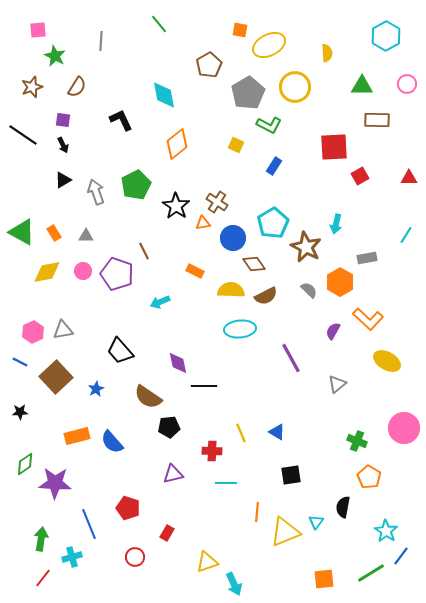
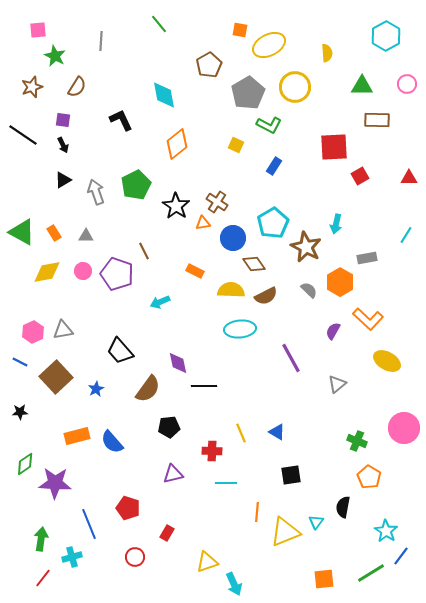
brown semicircle at (148, 397): moved 8 px up; rotated 88 degrees counterclockwise
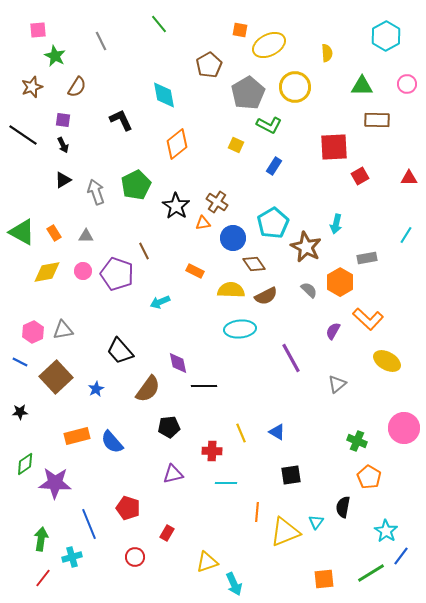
gray line at (101, 41): rotated 30 degrees counterclockwise
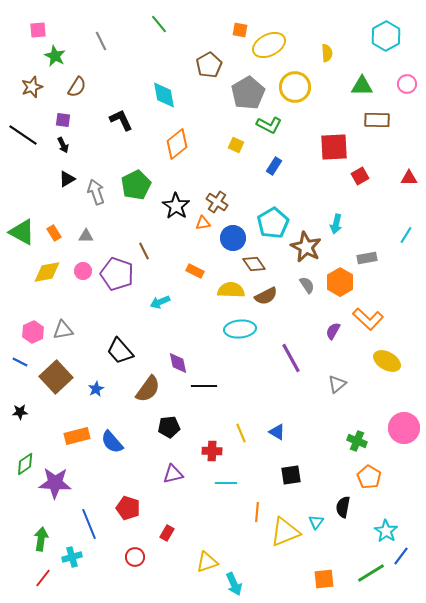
black triangle at (63, 180): moved 4 px right, 1 px up
gray semicircle at (309, 290): moved 2 px left, 5 px up; rotated 12 degrees clockwise
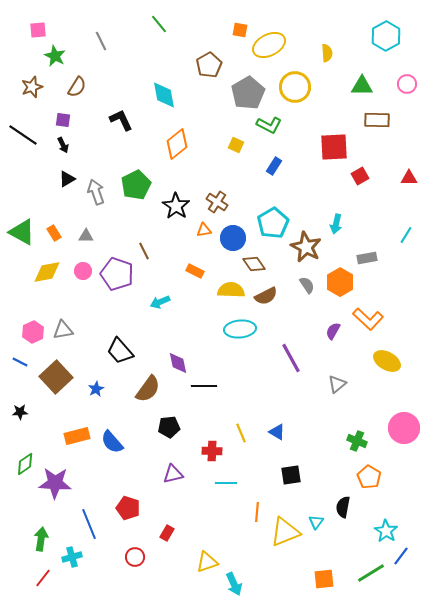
orange triangle at (203, 223): moved 1 px right, 7 px down
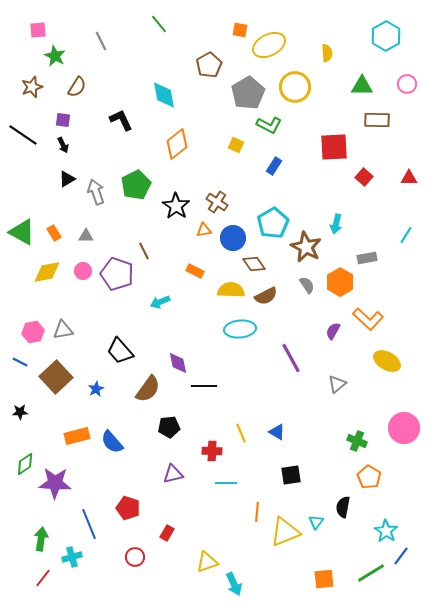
red square at (360, 176): moved 4 px right, 1 px down; rotated 18 degrees counterclockwise
pink hexagon at (33, 332): rotated 15 degrees clockwise
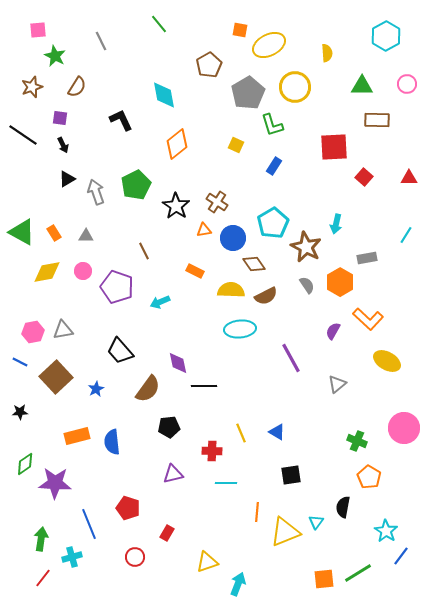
purple square at (63, 120): moved 3 px left, 2 px up
green L-shape at (269, 125): moved 3 px right; rotated 45 degrees clockwise
purple pentagon at (117, 274): moved 13 px down
blue semicircle at (112, 442): rotated 35 degrees clockwise
green line at (371, 573): moved 13 px left
cyan arrow at (234, 584): moved 4 px right; rotated 135 degrees counterclockwise
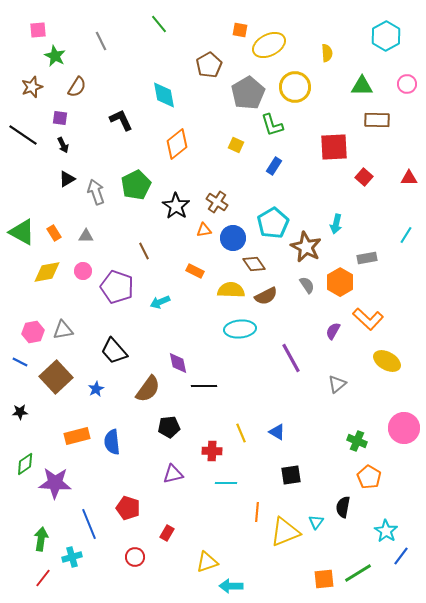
black trapezoid at (120, 351): moved 6 px left
cyan arrow at (238, 584): moved 7 px left, 2 px down; rotated 110 degrees counterclockwise
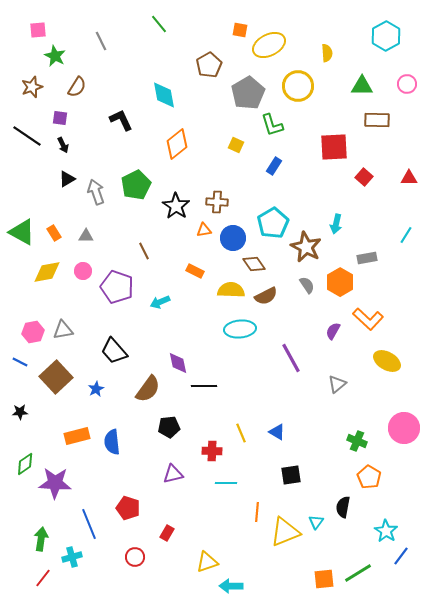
yellow circle at (295, 87): moved 3 px right, 1 px up
black line at (23, 135): moved 4 px right, 1 px down
brown cross at (217, 202): rotated 30 degrees counterclockwise
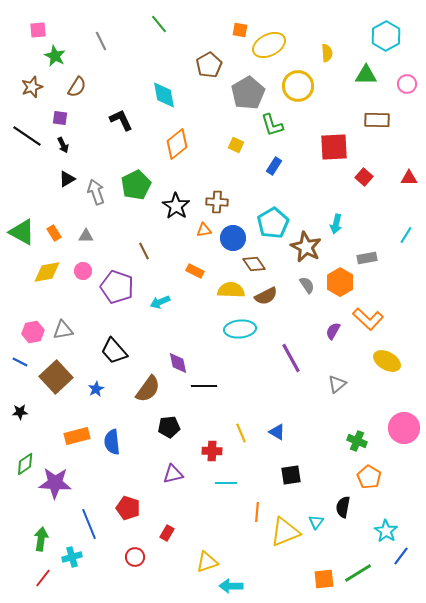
green triangle at (362, 86): moved 4 px right, 11 px up
